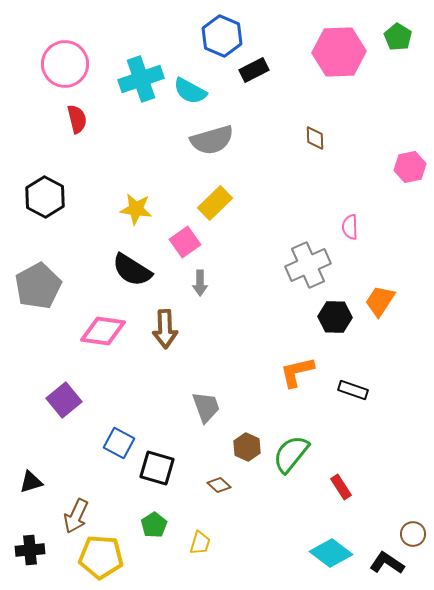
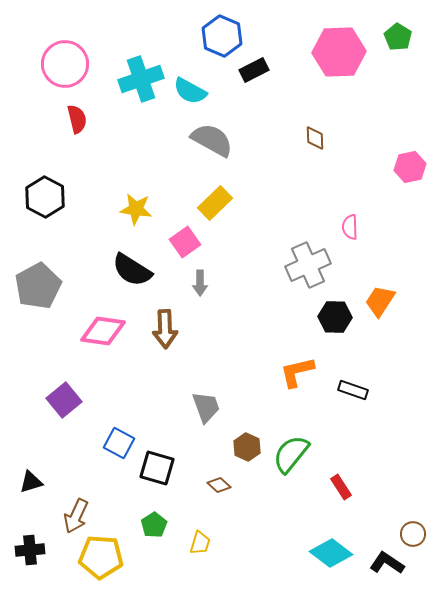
gray semicircle at (212, 140): rotated 135 degrees counterclockwise
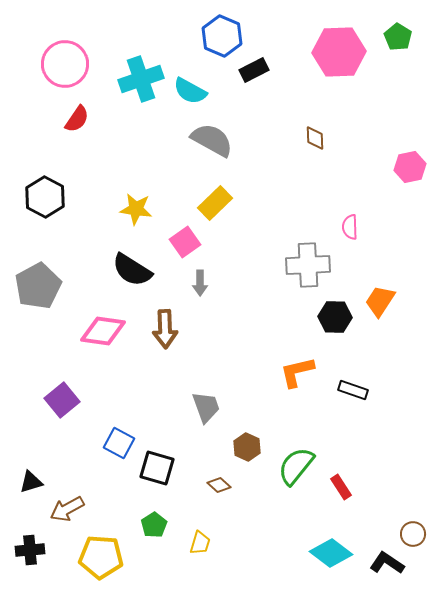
red semicircle at (77, 119): rotated 48 degrees clockwise
gray cross at (308, 265): rotated 21 degrees clockwise
purple square at (64, 400): moved 2 px left
green semicircle at (291, 454): moved 5 px right, 12 px down
brown arrow at (76, 516): moved 9 px left, 7 px up; rotated 36 degrees clockwise
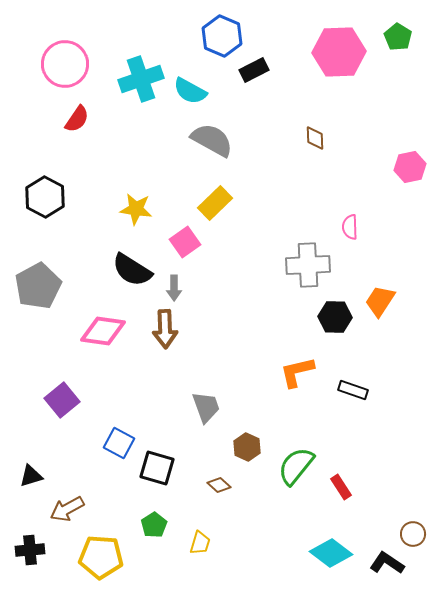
gray arrow at (200, 283): moved 26 px left, 5 px down
black triangle at (31, 482): moved 6 px up
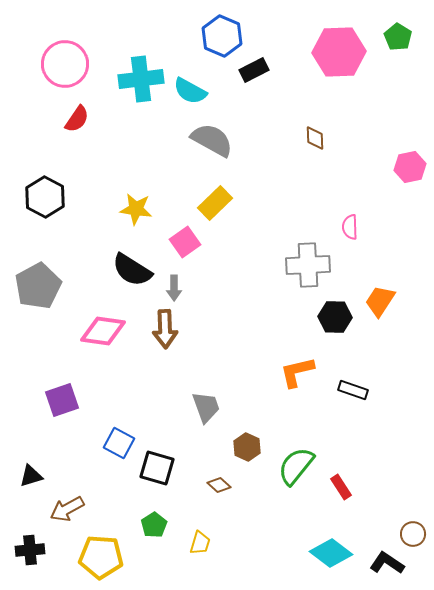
cyan cross at (141, 79): rotated 12 degrees clockwise
purple square at (62, 400): rotated 20 degrees clockwise
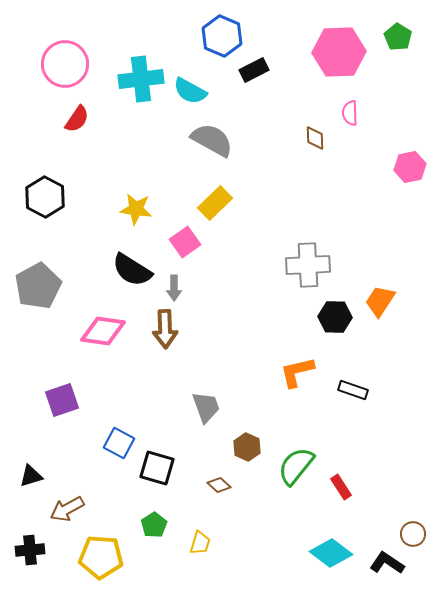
pink semicircle at (350, 227): moved 114 px up
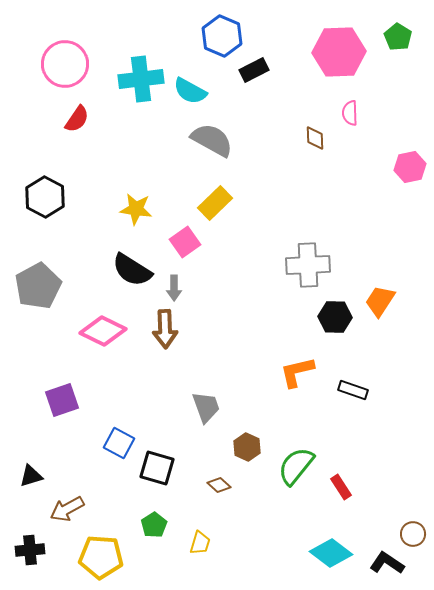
pink diamond at (103, 331): rotated 18 degrees clockwise
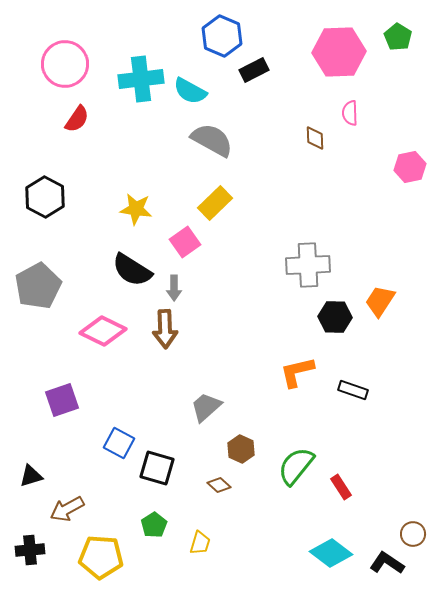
gray trapezoid at (206, 407): rotated 112 degrees counterclockwise
brown hexagon at (247, 447): moved 6 px left, 2 px down
